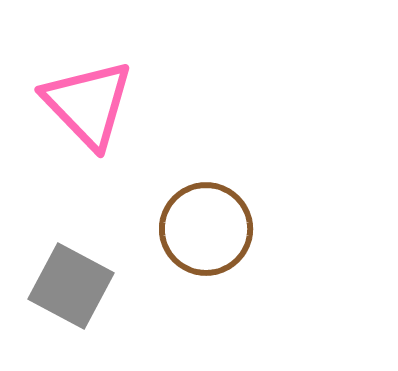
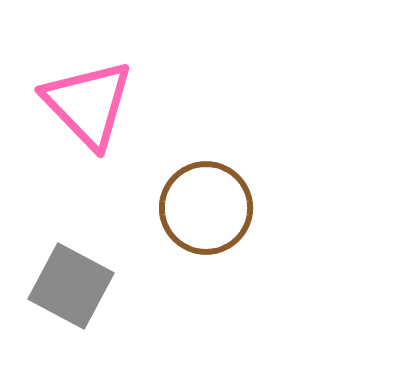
brown circle: moved 21 px up
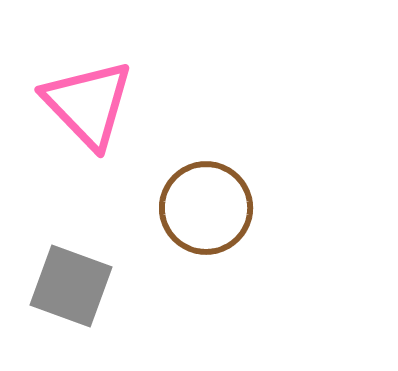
gray square: rotated 8 degrees counterclockwise
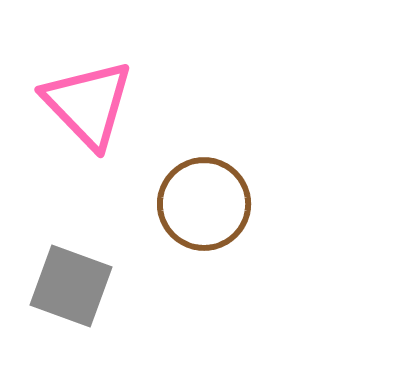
brown circle: moved 2 px left, 4 px up
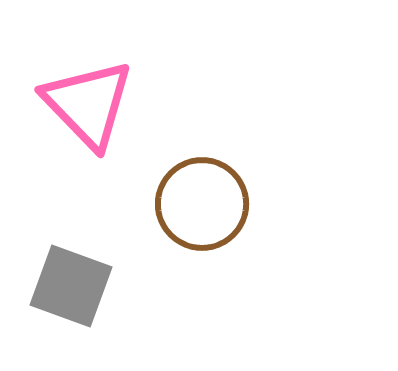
brown circle: moved 2 px left
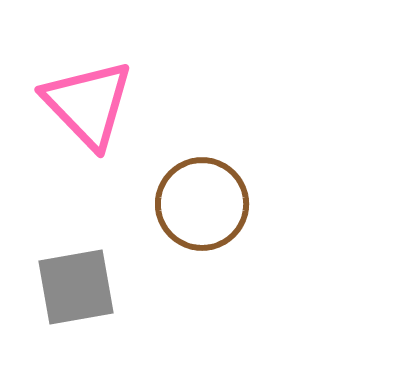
gray square: moved 5 px right, 1 px down; rotated 30 degrees counterclockwise
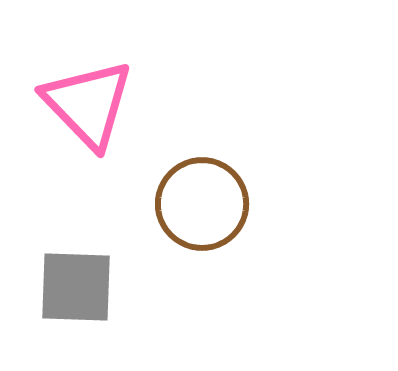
gray square: rotated 12 degrees clockwise
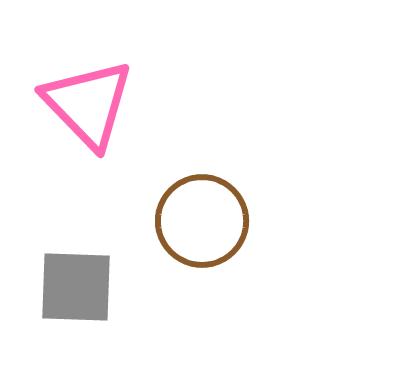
brown circle: moved 17 px down
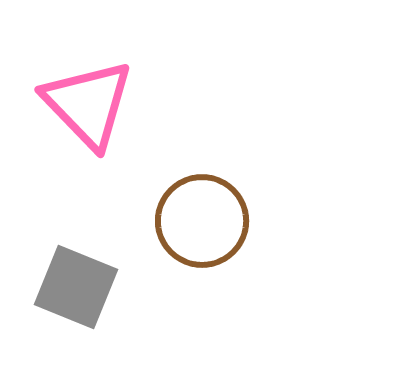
gray square: rotated 20 degrees clockwise
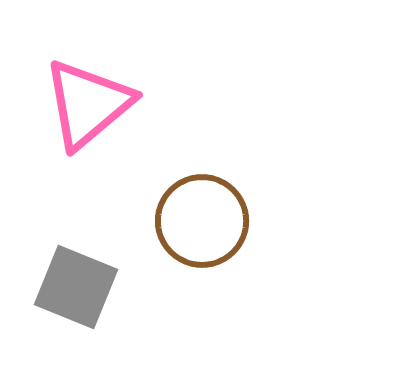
pink triangle: rotated 34 degrees clockwise
